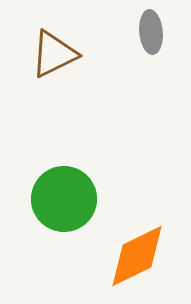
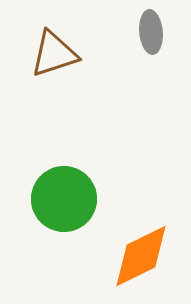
brown triangle: rotated 8 degrees clockwise
orange diamond: moved 4 px right
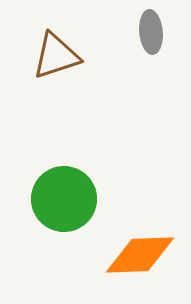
brown triangle: moved 2 px right, 2 px down
orange diamond: moved 1 px left, 1 px up; rotated 24 degrees clockwise
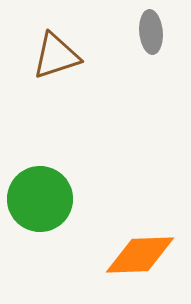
green circle: moved 24 px left
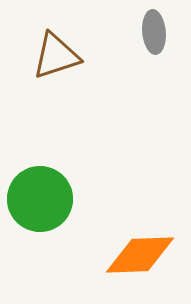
gray ellipse: moved 3 px right
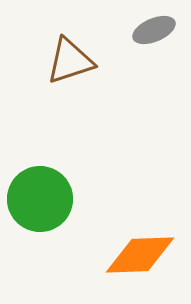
gray ellipse: moved 2 px up; rotated 72 degrees clockwise
brown triangle: moved 14 px right, 5 px down
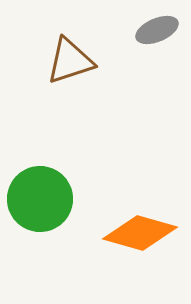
gray ellipse: moved 3 px right
orange diamond: moved 22 px up; rotated 18 degrees clockwise
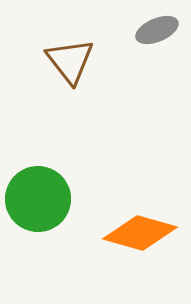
brown triangle: rotated 50 degrees counterclockwise
green circle: moved 2 px left
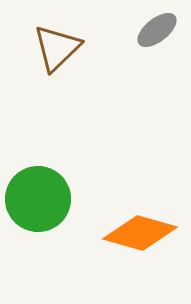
gray ellipse: rotated 15 degrees counterclockwise
brown triangle: moved 13 px left, 13 px up; rotated 24 degrees clockwise
